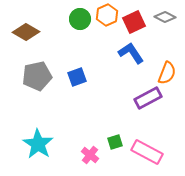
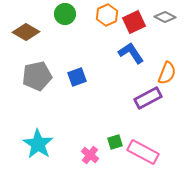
green circle: moved 15 px left, 5 px up
pink rectangle: moved 4 px left
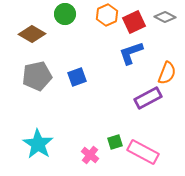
brown diamond: moved 6 px right, 2 px down
blue L-shape: rotated 76 degrees counterclockwise
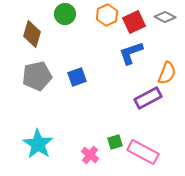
brown diamond: rotated 76 degrees clockwise
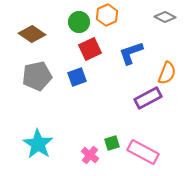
green circle: moved 14 px right, 8 px down
red square: moved 44 px left, 27 px down
brown diamond: rotated 72 degrees counterclockwise
green square: moved 3 px left, 1 px down
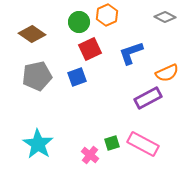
orange semicircle: rotated 45 degrees clockwise
pink rectangle: moved 8 px up
